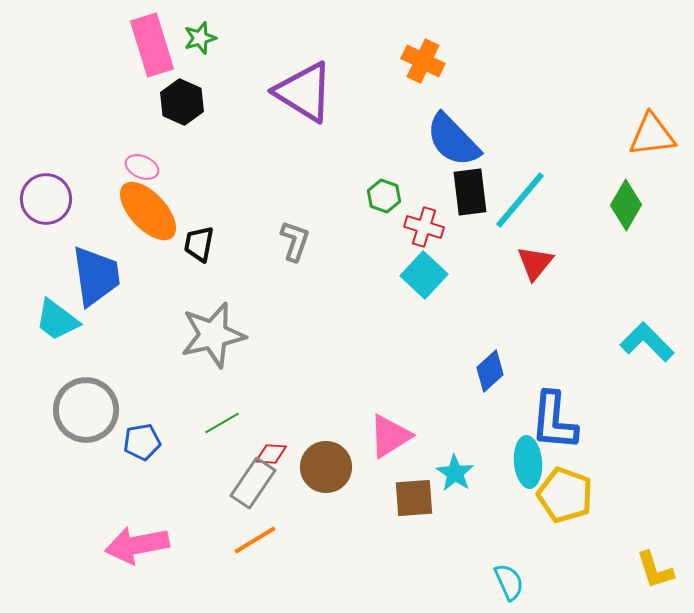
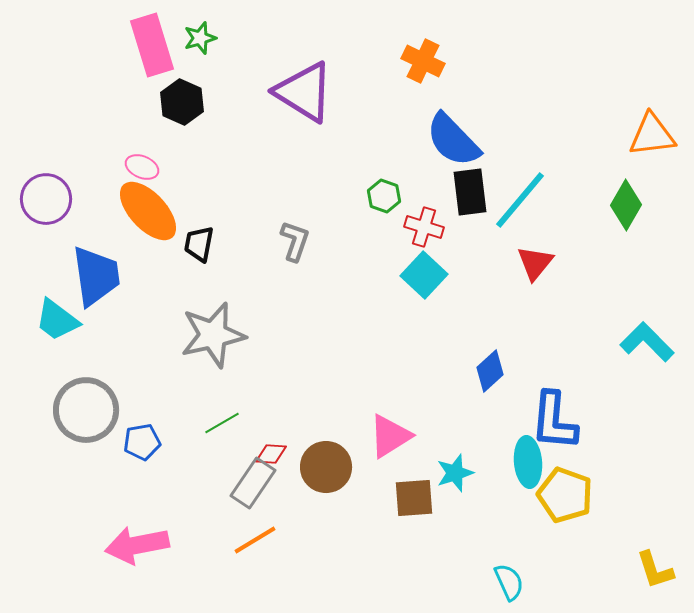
cyan star: rotated 21 degrees clockwise
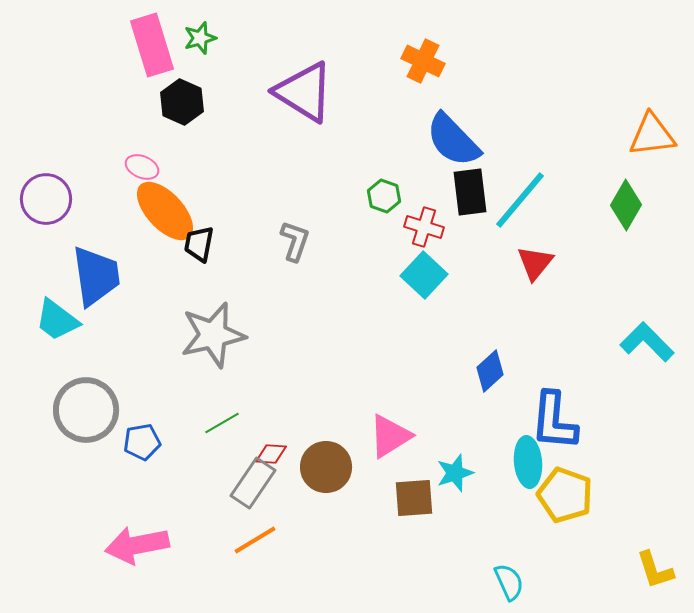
orange ellipse: moved 17 px right
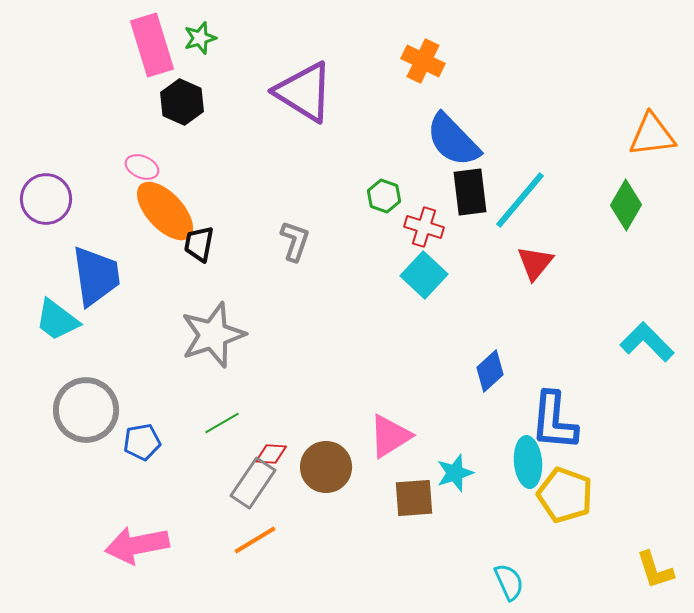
gray star: rotated 6 degrees counterclockwise
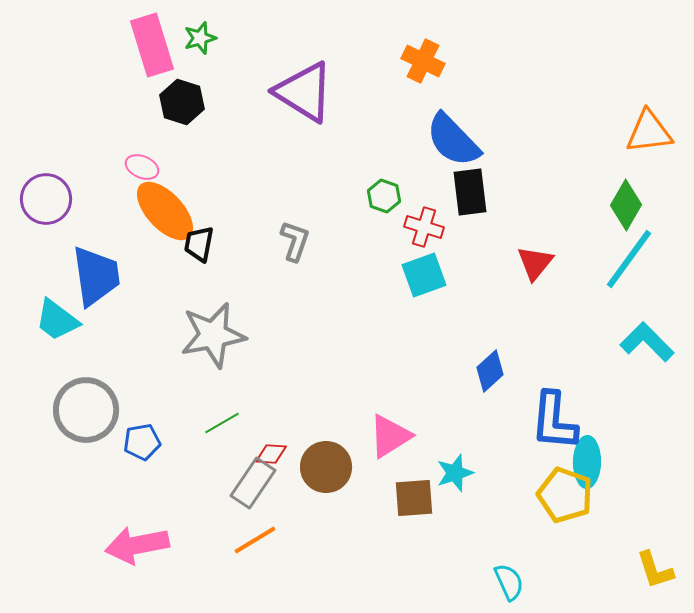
black hexagon: rotated 6 degrees counterclockwise
orange triangle: moved 3 px left, 3 px up
cyan line: moved 109 px right, 59 px down; rotated 4 degrees counterclockwise
cyan square: rotated 27 degrees clockwise
gray star: rotated 8 degrees clockwise
cyan ellipse: moved 59 px right; rotated 6 degrees clockwise
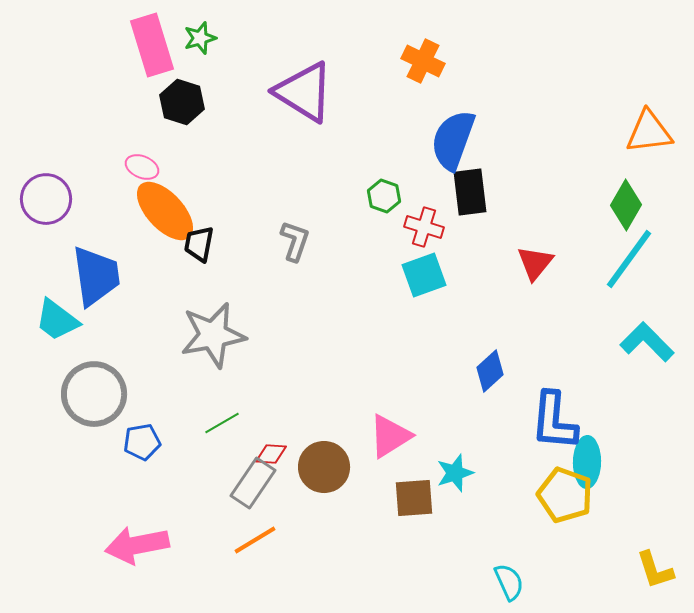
blue semicircle: rotated 64 degrees clockwise
gray circle: moved 8 px right, 16 px up
brown circle: moved 2 px left
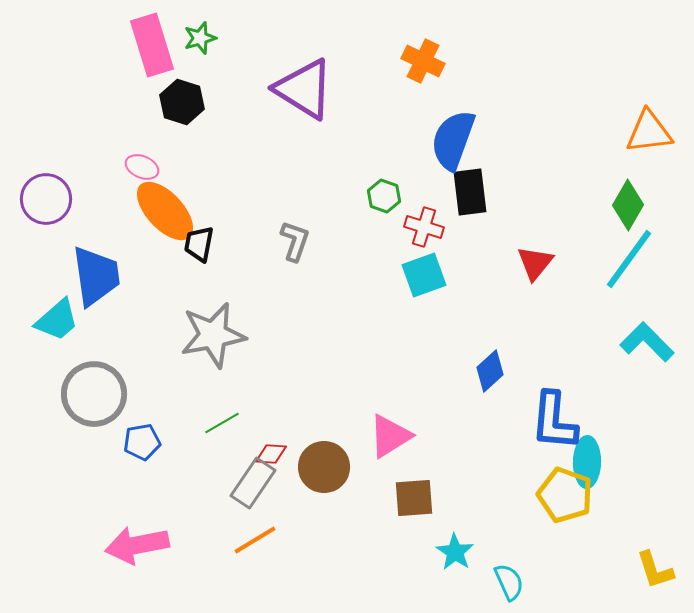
purple triangle: moved 3 px up
green diamond: moved 2 px right
cyan trapezoid: rotated 78 degrees counterclockwise
cyan star: moved 79 px down; rotated 21 degrees counterclockwise
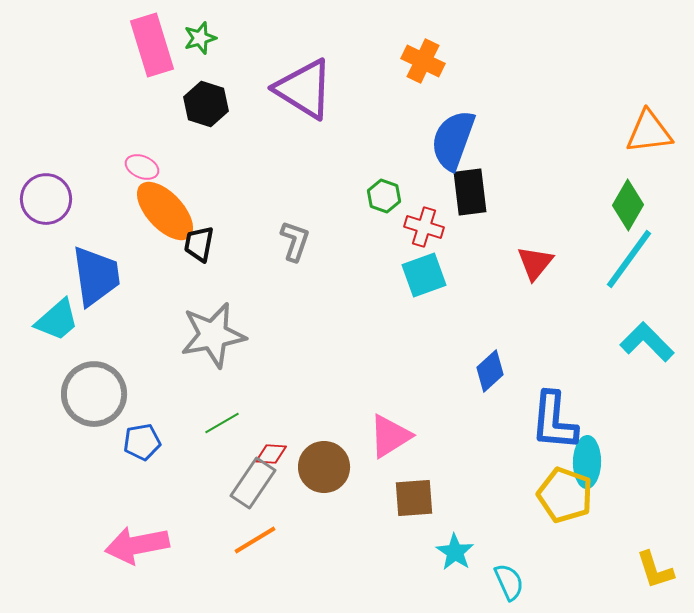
black hexagon: moved 24 px right, 2 px down
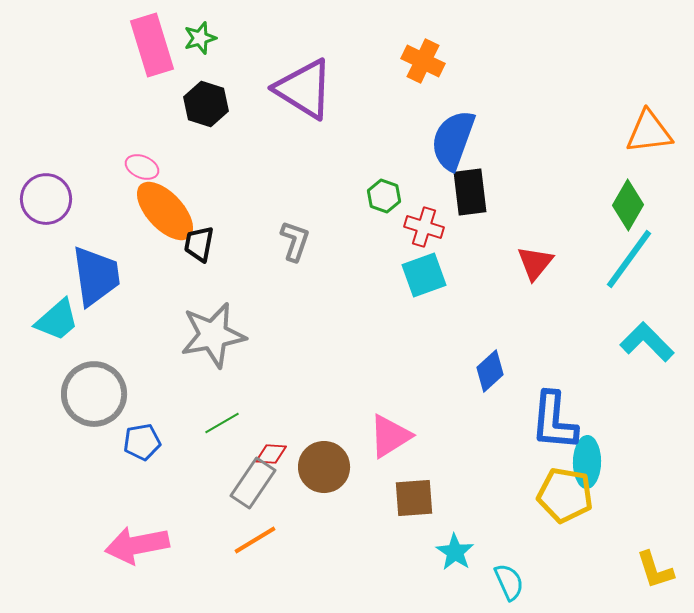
yellow pentagon: rotated 10 degrees counterclockwise
